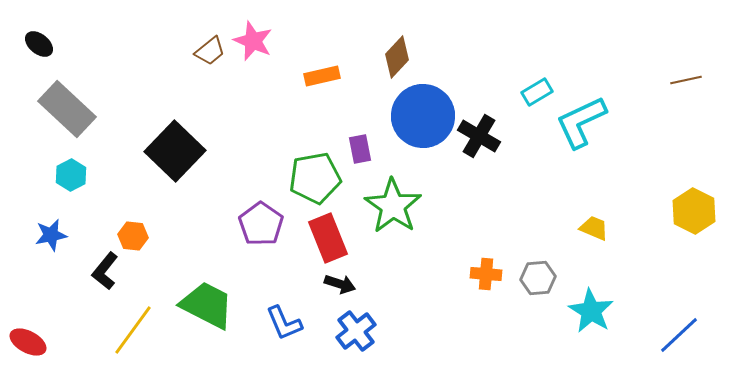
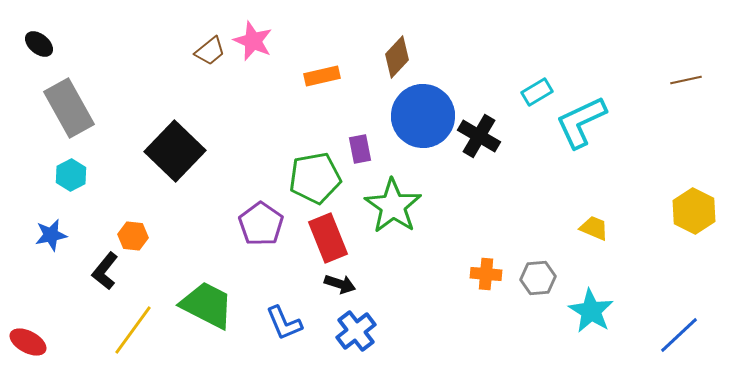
gray rectangle: moved 2 px right, 1 px up; rotated 18 degrees clockwise
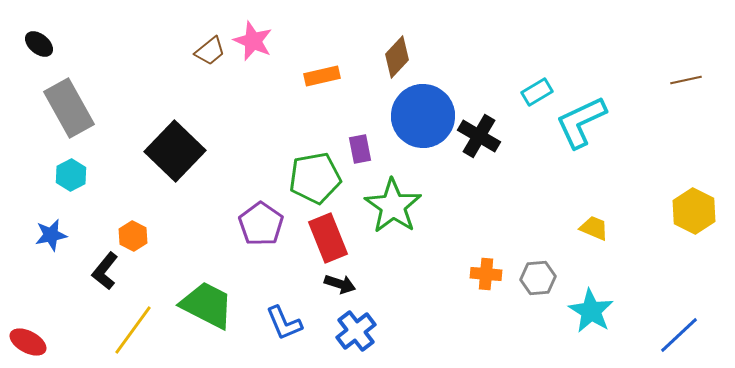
orange hexagon: rotated 20 degrees clockwise
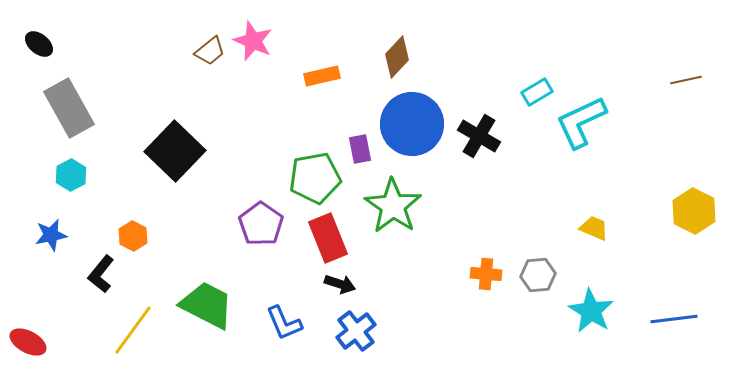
blue circle: moved 11 px left, 8 px down
black L-shape: moved 4 px left, 3 px down
gray hexagon: moved 3 px up
blue line: moved 5 px left, 16 px up; rotated 36 degrees clockwise
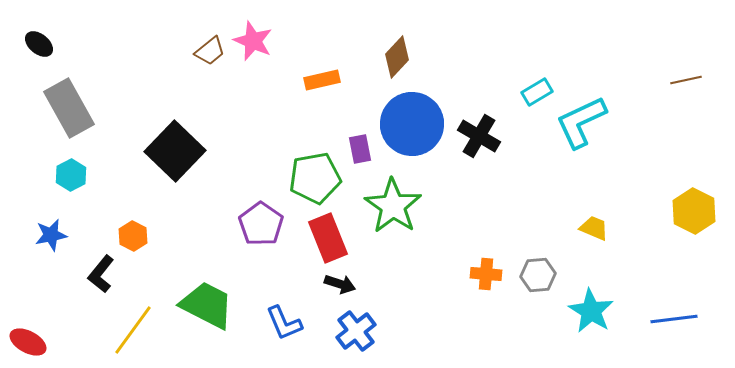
orange rectangle: moved 4 px down
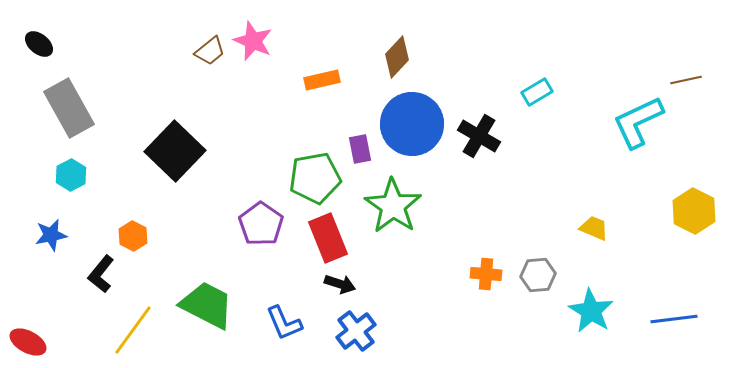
cyan L-shape: moved 57 px right
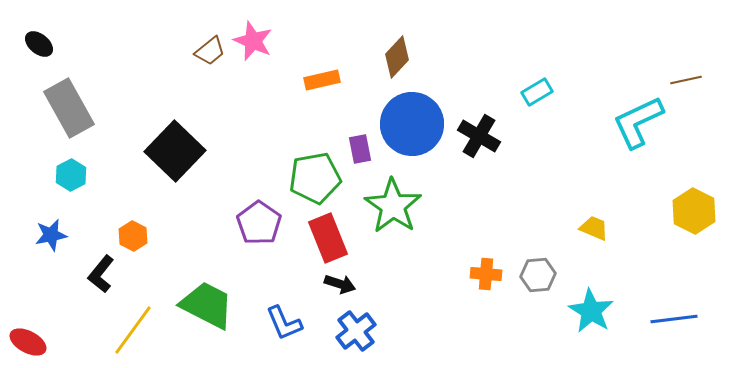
purple pentagon: moved 2 px left, 1 px up
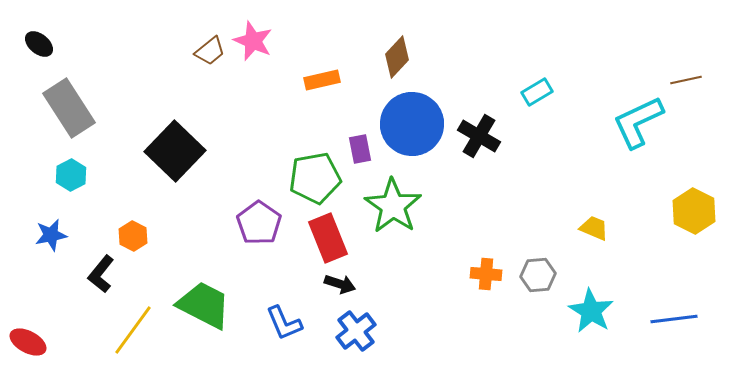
gray rectangle: rotated 4 degrees counterclockwise
green trapezoid: moved 3 px left
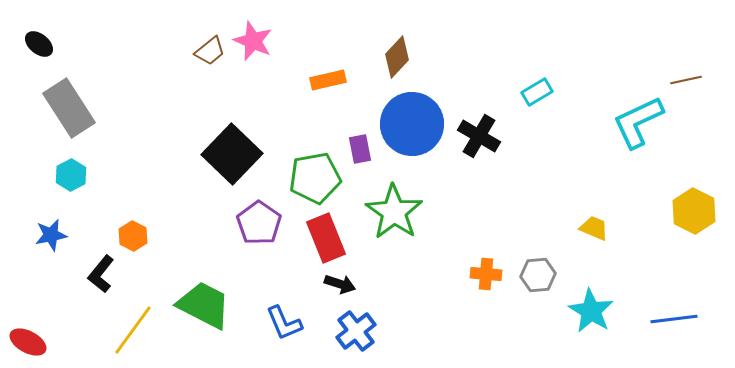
orange rectangle: moved 6 px right
black square: moved 57 px right, 3 px down
green star: moved 1 px right, 6 px down
red rectangle: moved 2 px left
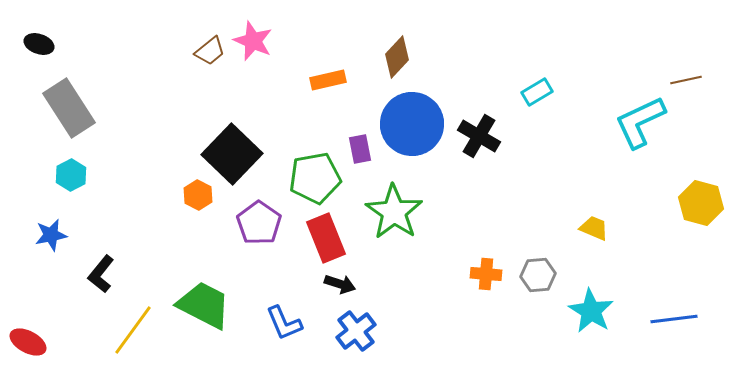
black ellipse: rotated 20 degrees counterclockwise
cyan L-shape: moved 2 px right
yellow hexagon: moved 7 px right, 8 px up; rotated 12 degrees counterclockwise
orange hexagon: moved 65 px right, 41 px up
